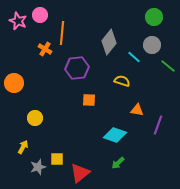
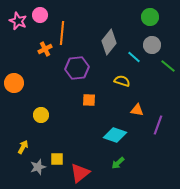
green circle: moved 4 px left
orange cross: rotated 32 degrees clockwise
yellow circle: moved 6 px right, 3 px up
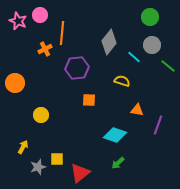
orange circle: moved 1 px right
